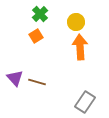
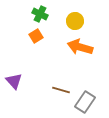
green cross: rotated 21 degrees counterclockwise
yellow circle: moved 1 px left, 1 px up
orange arrow: rotated 70 degrees counterclockwise
purple triangle: moved 1 px left, 3 px down
brown line: moved 24 px right, 8 px down
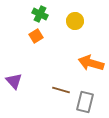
orange arrow: moved 11 px right, 16 px down
gray rectangle: rotated 20 degrees counterclockwise
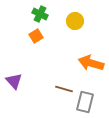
brown line: moved 3 px right, 1 px up
